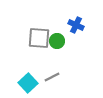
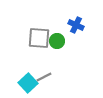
gray line: moved 8 px left
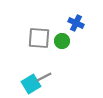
blue cross: moved 2 px up
green circle: moved 5 px right
cyan square: moved 3 px right, 1 px down; rotated 12 degrees clockwise
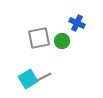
blue cross: moved 1 px right
gray square: rotated 15 degrees counterclockwise
cyan square: moved 3 px left, 5 px up
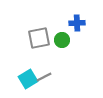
blue cross: rotated 28 degrees counterclockwise
green circle: moved 1 px up
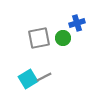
blue cross: rotated 14 degrees counterclockwise
green circle: moved 1 px right, 2 px up
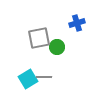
green circle: moved 6 px left, 9 px down
gray line: rotated 28 degrees clockwise
